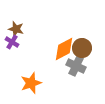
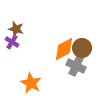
orange star: rotated 25 degrees counterclockwise
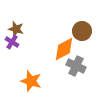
brown circle: moved 17 px up
orange star: moved 2 px up; rotated 10 degrees counterclockwise
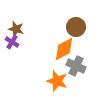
brown circle: moved 6 px left, 4 px up
orange star: moved 26 px right
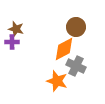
purple cross: rotated 32 degrees counterclockwise
